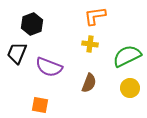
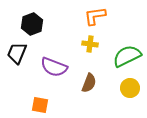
purple semicircle: moved 5 px right
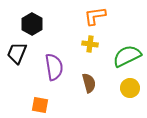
black hexagon: rotated 10 degrees counterclockwise
purple semicircle: rotated 120 degrees counterclockwise
brown semicircle: rotated 36 degrees counterclockwise
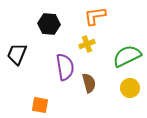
black hexagon: moved 17 px right; rotated 25 degrees counterclockwise
yellow cross: moved 3 px left; rotated 28 degrees counterclockwise
black trapezoid: moved 1 px down
purple semicircle: moved 11 px right
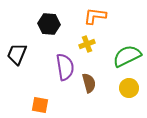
orange L-shape: rotated 15 degrees clockwise
yellow circle: moved 1 px left
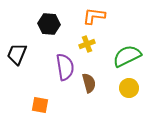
orange L-shape: moved 1 px left
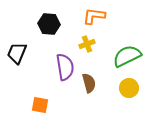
black trapezoid: moved 1 px up
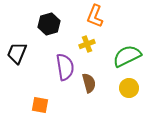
orange L-shape: moved 1 px right; rotated 75 degrees counterclockwise
black hexagon: rotated 20 degrees counterclockwise
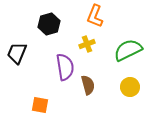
green semicircle: moved 1 px right, 6 px up
brown semicircle: moved 1 px left, 2 px down
yellow circle: moved 1 px right, 1 px up
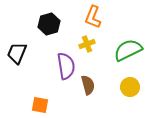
orange L-shape: moved 2 px left, 1 px down
purple semicircle: moved 1 px right, 1 px up
